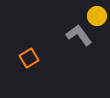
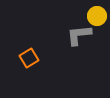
gray L-shape: rotated 60 degrees counterclockwise
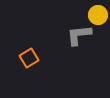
yellow circle: moved 1 px right, 1 px up
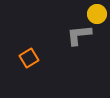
yellow circle: moved 1 px left, 1 px up
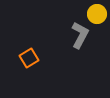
gray L-shape: moved 1 px right; rotated 124 degrees clockwise
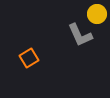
gray L-shape: rotated 128 degrees clockwise
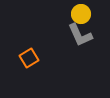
yellow circle: moved 16 px left
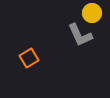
yellow circle: moved 11 px right, 1 px up
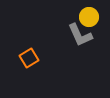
yellow circle: moved 3 px left, 4 px down
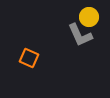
orange square: rotated 36 degrees counterclockwise
